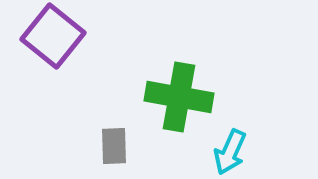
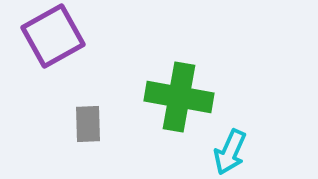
purple square: rotated 22 degrees clockwise
gray rectangle: moved 26 px left, 22 px up
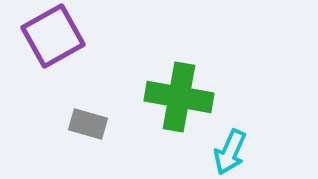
gray rectangle: rotated 72 degrees counterclockwise
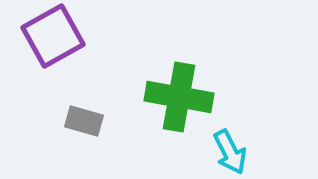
gray rectangle: moved 4 px left, 3 px up
cyan arrow: rotated 51 degrees counterclockwise
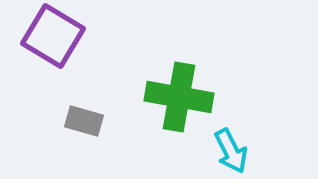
purple square: rotated 30 degrees counterclockwise
cyan arrow: moved 1 px right, 1 px up
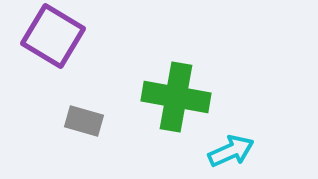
green cross: moved 3 px left
cyan arrow: rotated 87 degrees counterclockwise
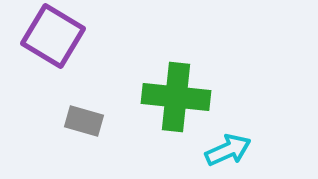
green cross: rotated 4 degrees counterclockwise
cyan arrow: moved 3 px left, 1 px up
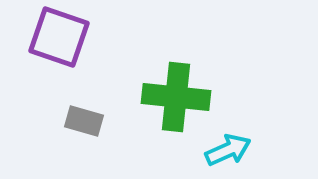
purple square: moved 6 px right, 1 px down; rotated 12 degrees counterclockwise
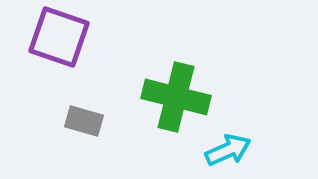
green cross: rotated 8 degrees clockwise
